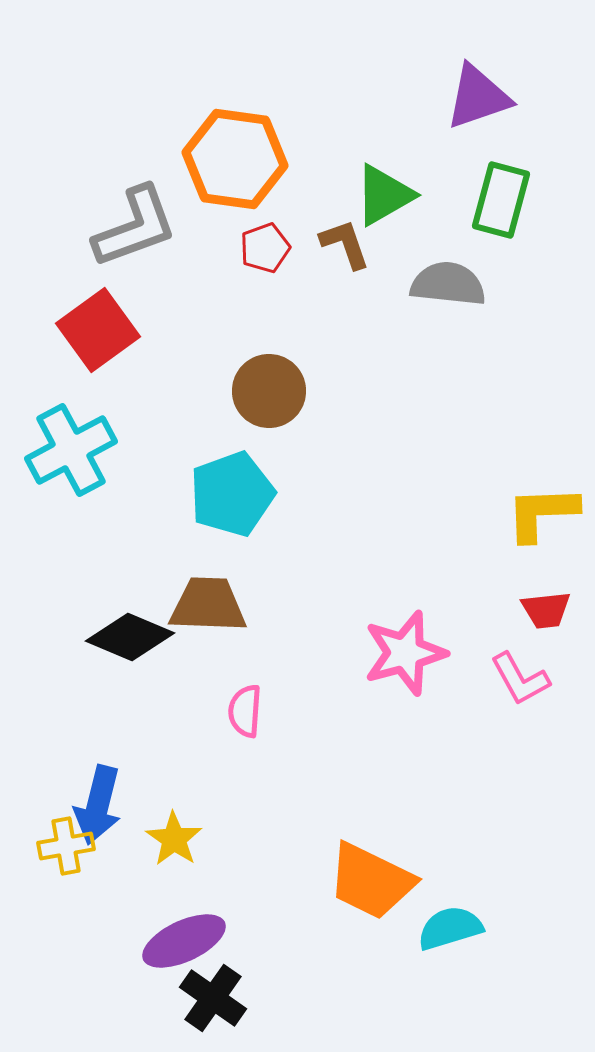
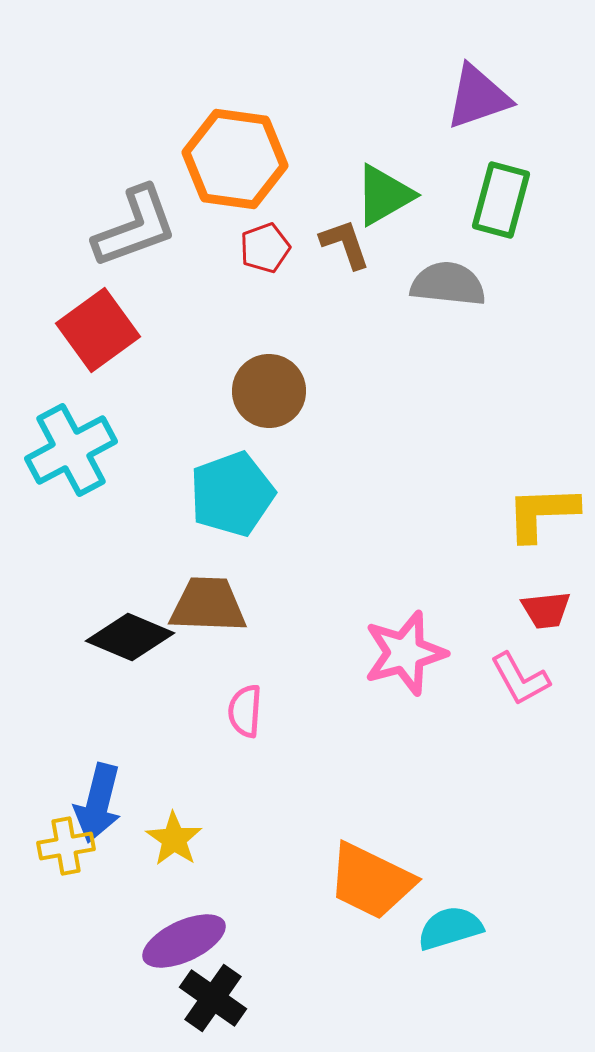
blue arrow: moved 2 px up
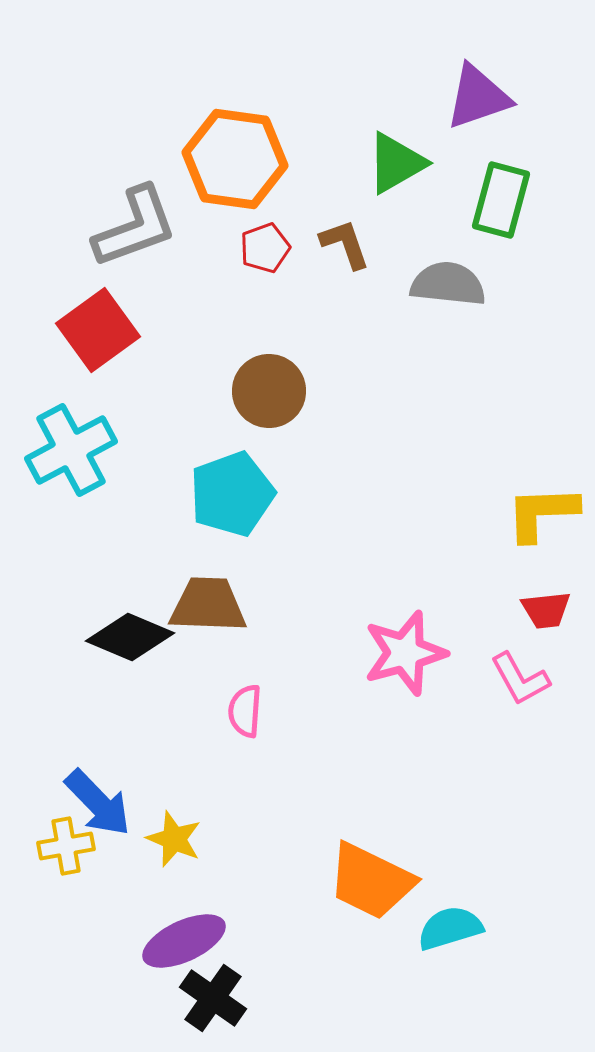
green triangle: moved 12 px right, 32 px up
blue arrow: rotated 58 degrees counterclockwise
yellow star: rotated 12 degrees counterclockwise
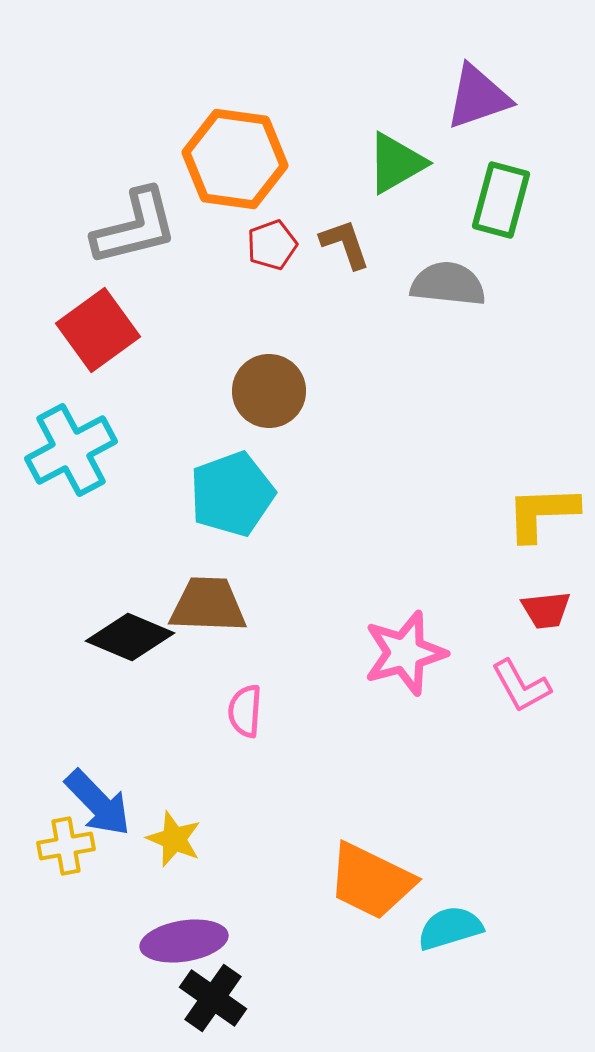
gray L-shape: rotated 6 degrees clockwise
red pentagon: moved 7 px right, 3 px up
pink L-shape: moved 1 px right, 7 px down
purple ellipse: rotated 16 degrees clockwise
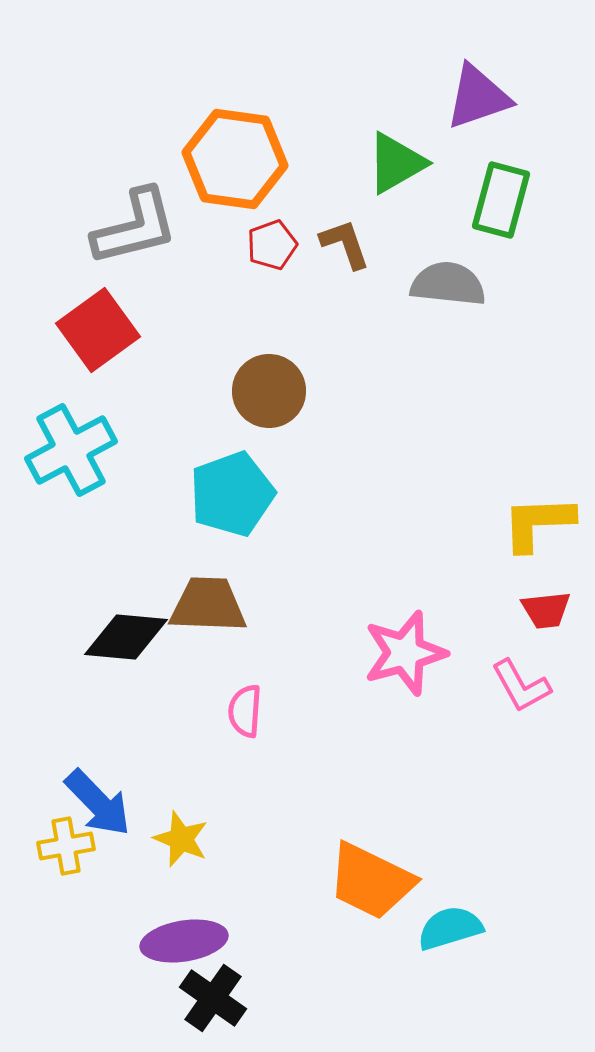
yellow L-shape: moved 4 px left, 10 px down
black diamond: moved 4 px left; rotated 18 degrees counterclockwise
yellow star: moved 7 px right
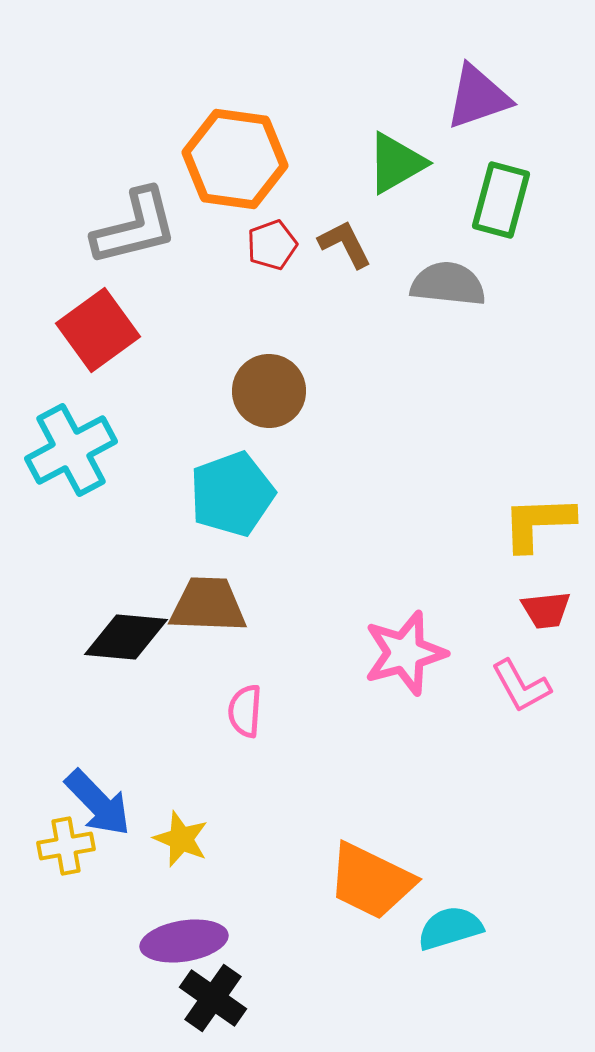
brown L-shape: rotated 8 degrees counterclockwise
